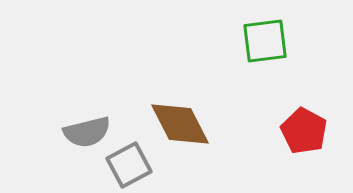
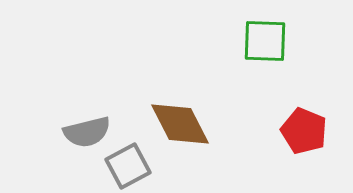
green square: rotated 9 degrees clockwise
red pentagon: rotated 6 degrees counterclockwise
gray square: moved 1 px left, 1 px down
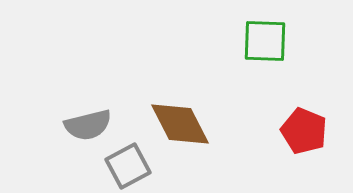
gray semicircle: moved 1 px right, 7 px up
